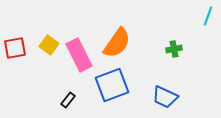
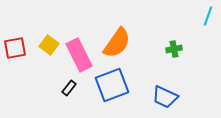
black rectangle: moved 1 px right, 12 px up
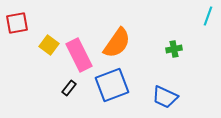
red square: moved 2 px right, 25 px up
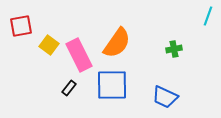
red square: moved 4 px right, 3 px down
blue square: rotated 20 degrees clockwise
